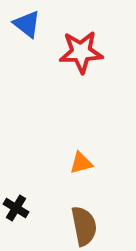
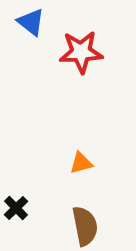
blue triangle: moved 4 px right, 2 px up
black cross: rotated 15 degrees clockwise
brown semicircle: moved 1 px right
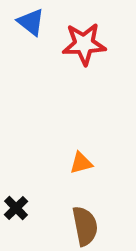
red star: moved 3 px right, 8 px up
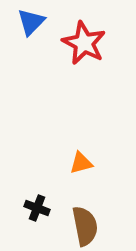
blue triangle: rotated 36 degrees clockwise
red star: moved 1 px up; rotated 30 degrees clockwise
black cross: moved 21 px right; rotated 25 degrees counterclockwise
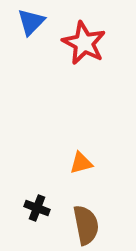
brown semicircle: moved 1 px right, 1 px up
